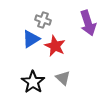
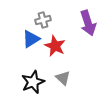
gray cross: rotated 35 degrees counterclockwise
black star: rotated 15 degrees clockwise
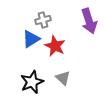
purple arrow: moved 1 px right, 2 px up
black star: moved 1 px left
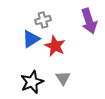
gray triangle: rotated 14 degrees clockwise
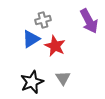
purple arrow: rotated 10 degrees counterclockwise
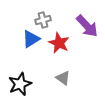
purple arrow: moved 2 px left, 5 px down; rotated 15 degrees counterclockwise
red star: moved 4 px right, 3 px up
gray triangle: rotated 21 degrees counterclockwise
black star: moved 12 px left, 2 px down
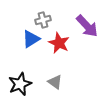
gray triangle: moved 8 px left, 4 px down
